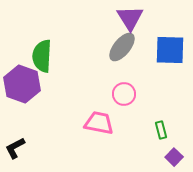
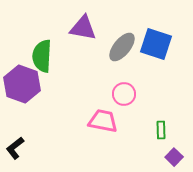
purple triangle: moved 47 px left, 10 px down; rotated 48 degrees counterclockwise
blue square: moved 14 px left, 6 px up; rotated 16 degrees clockwise
pink trapezoid: moved 4 px right, 2 px up
green rectangle: rotated 12 degrees clockwise
black L-shape: rotated 10 degrees counterclockwise
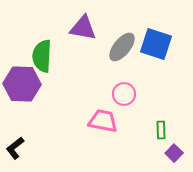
purple hexagon: rotated 18 degrees counterclockwise
purple square: moved 4 px up
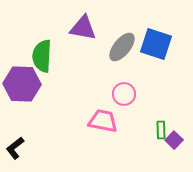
purple square: moved 13 px up
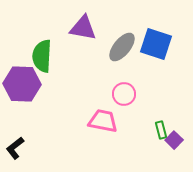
green rectangle: rotated 12 degrees counterclockwise
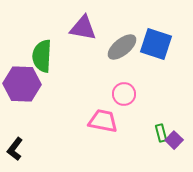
gray ellipse: rotated 12 degrees clockwise
green rectangle: moved 3 px down
black L-shape: moved 1 px down; rotated 15 degrees counterclockwise
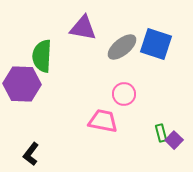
black L-shape: moved 16 px right, 5 px down
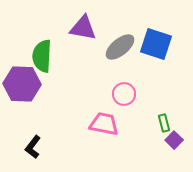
gray ellipse: moved 2 px left
pink trapezoid: moved 1 px right, 3 px down
green rectangle: moved 3 px right, 10 px up
black L-shape: moved 2 px right, 7 px up
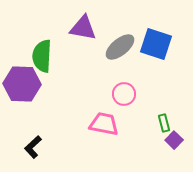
black L-shape: rotated 10 degrees clockwise
